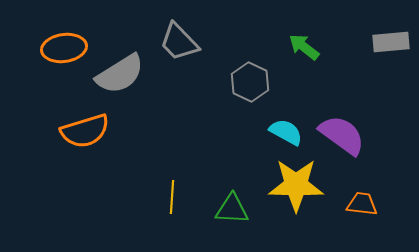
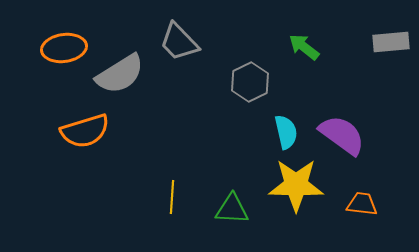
gray hexagon: rotated 9 degrees clockwise
cyan semicircle: rotated 48 degrees clockwise
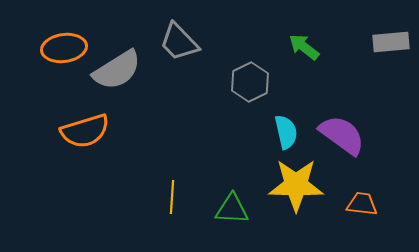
gray semicircle: moved 3 px left, 4 px up
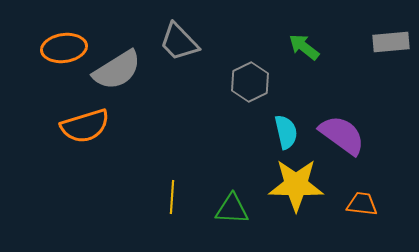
orange semicircle: moved 5 px up
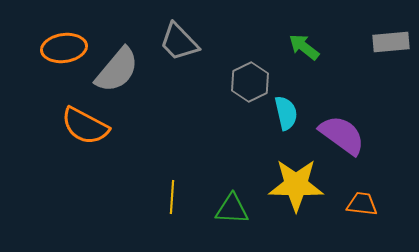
gray semicircle: rotated 18 degrees counterclockwise
orange semicircle: rotated 45 degrees clockwise
cyan semicircle: moved 19 px up
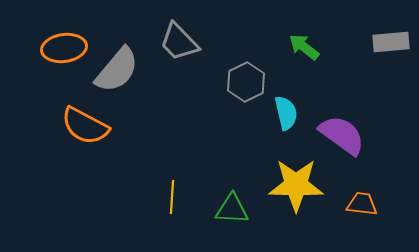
gray hexagon: moved 4 px left
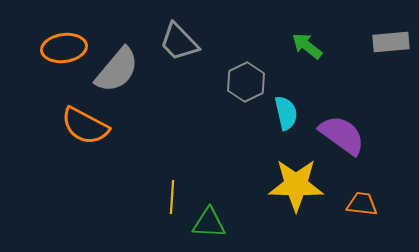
green arrow: moved 3 px right, 1 px up
green triangle: moved 23 px left, 14 px down
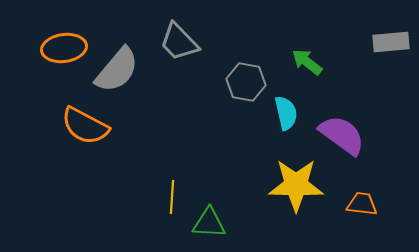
green arrow: moved 16 px down
gray hexagon: rotated 24 degrees counterclockwise
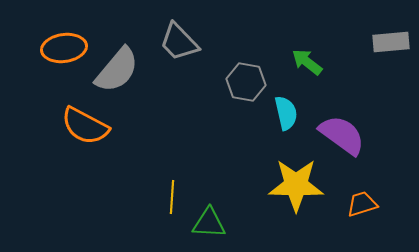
orange trapezoid: rotated 24 degrees counterclockwise
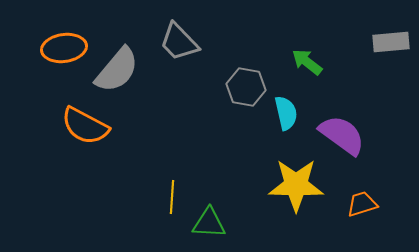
gray hexagon: moved 5 px down
